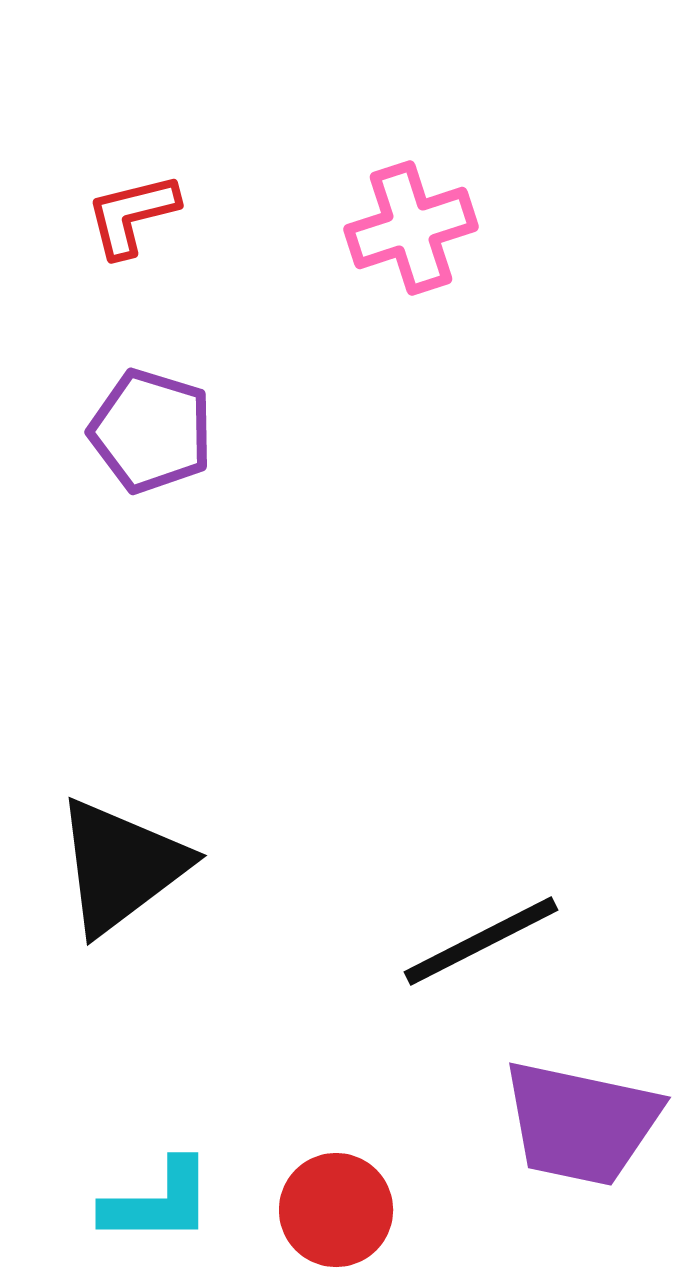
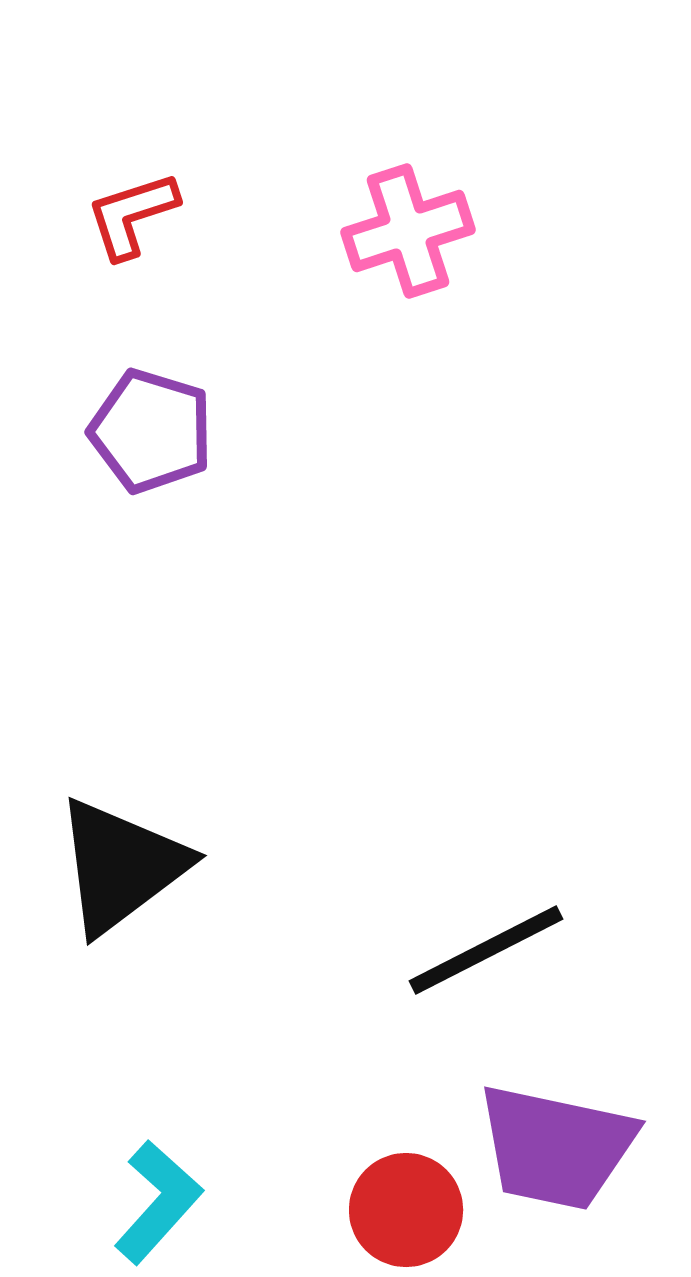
red L-shape: rotated 4 degrees counterclockwise
pink cross: moved 3 px left, 3 px down
black line: moved 5 px right, 9 px down
purple trapezoid: moved 25 px left, 24 px down
cyan L-shape: rotated 48 degrees counterclockwise
red circle: moved 70 px right
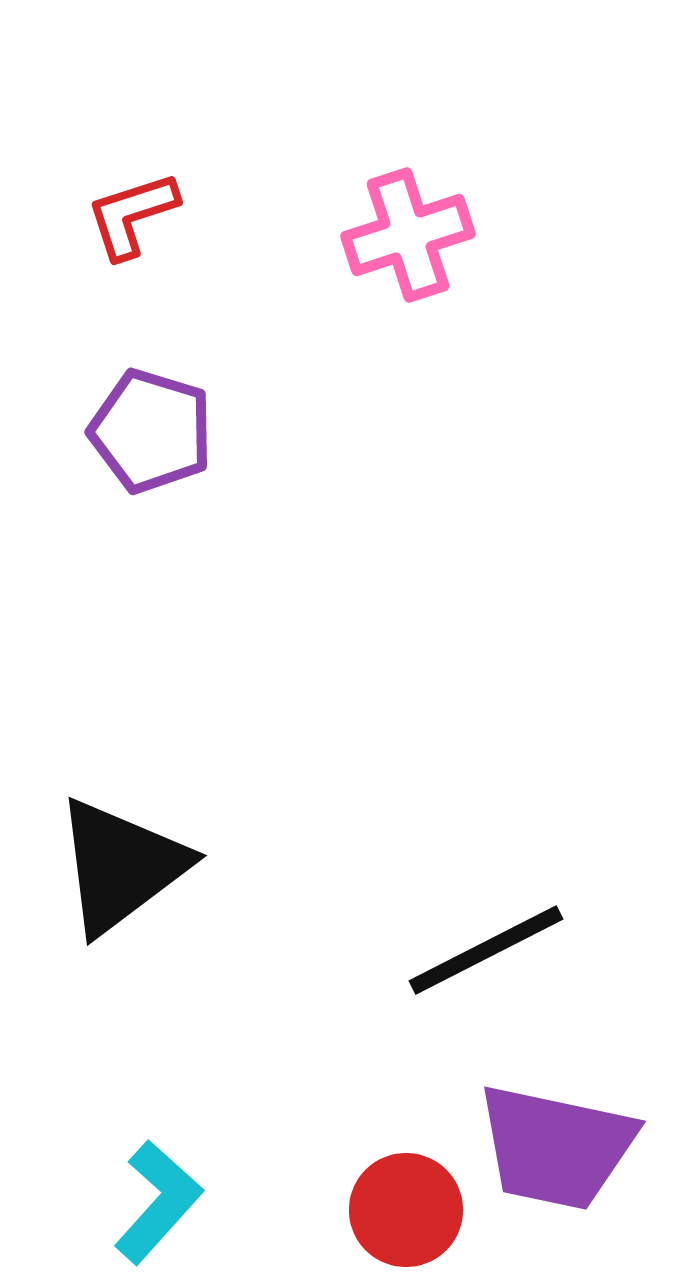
pink cross: moved 4 px down
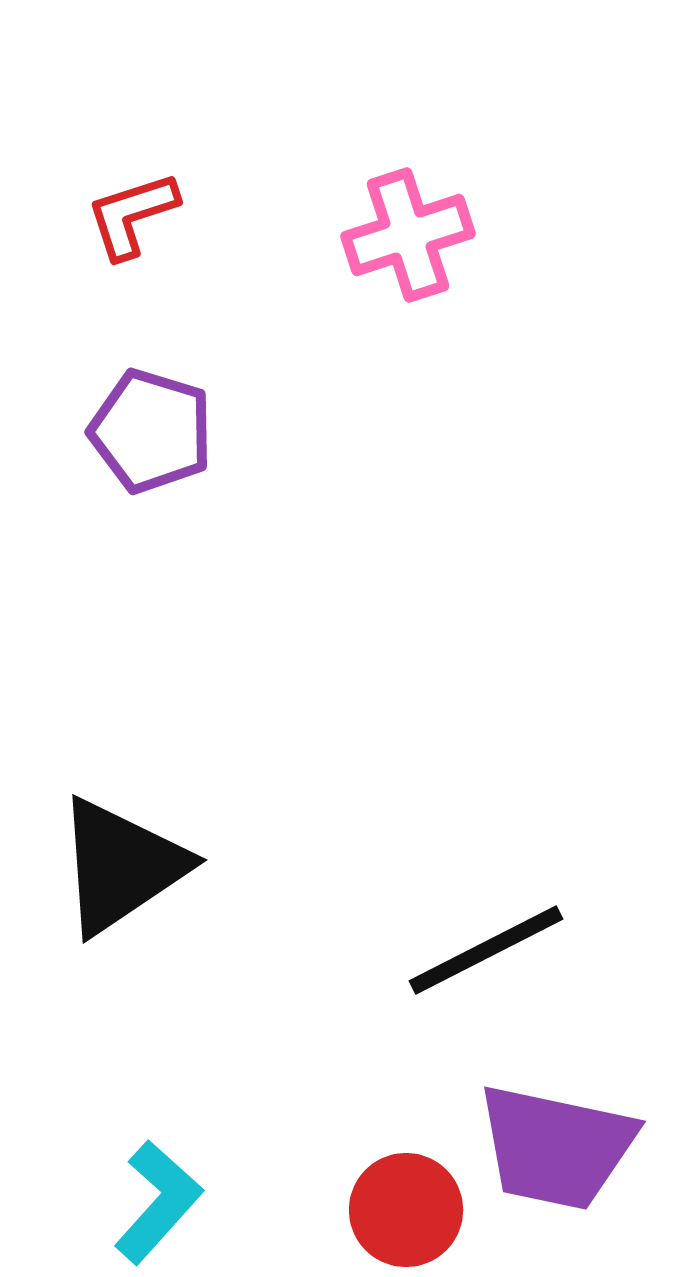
black triangle: rotated 3 degrees clockwise
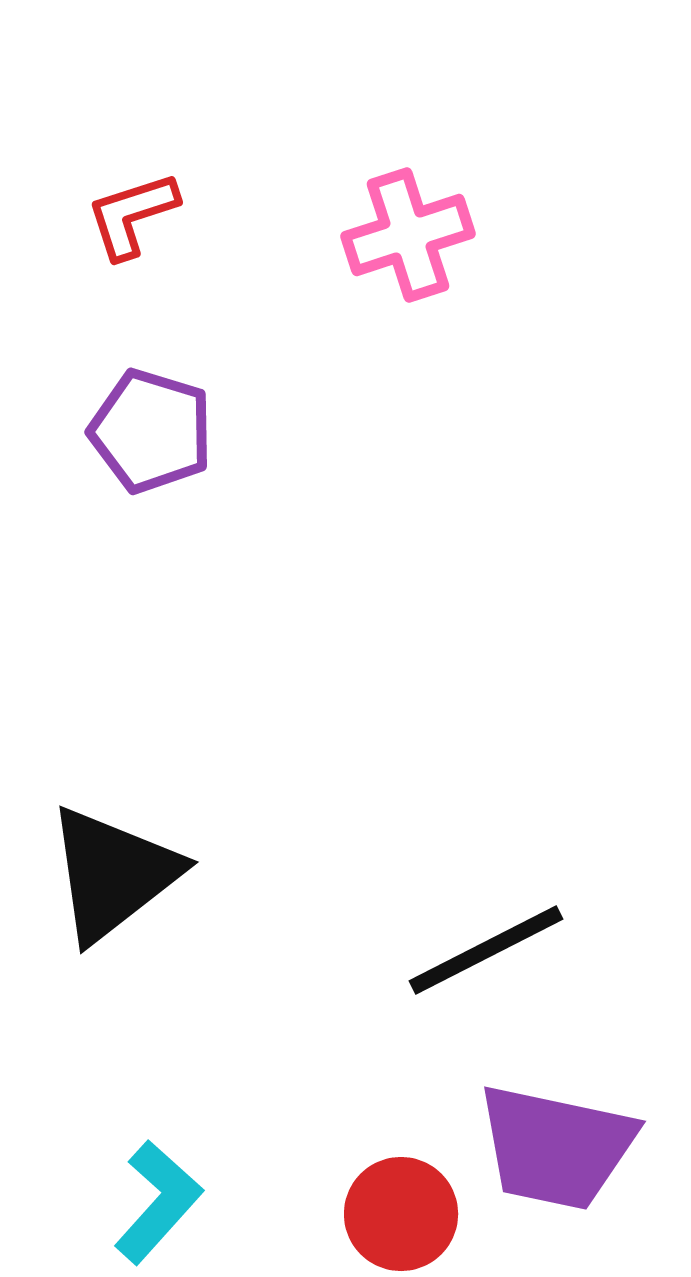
black triangle: moved 8 px left, 8 px down; rotated 4 degrees counterclockwise
red circle: moved 5 px left, 4 px down
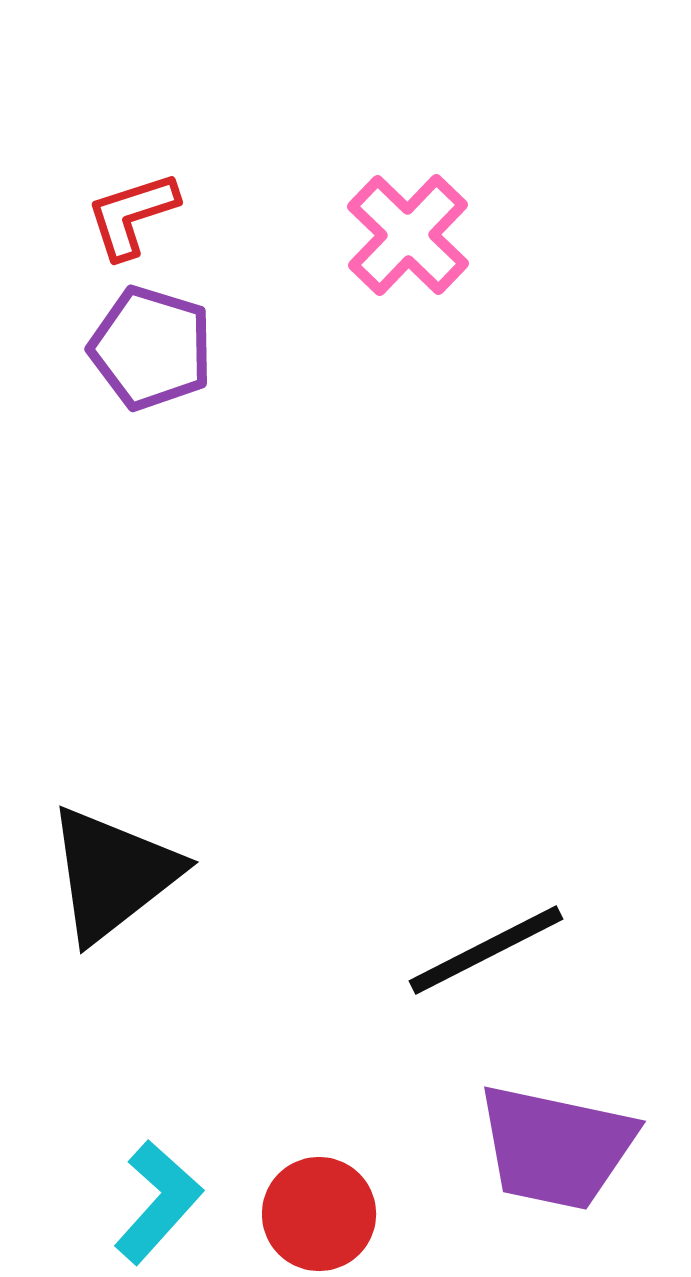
pink cross: rotated 28 degrees counterclockwise
purple pentagon: moved 83 px up
red circle: moved 82 px left
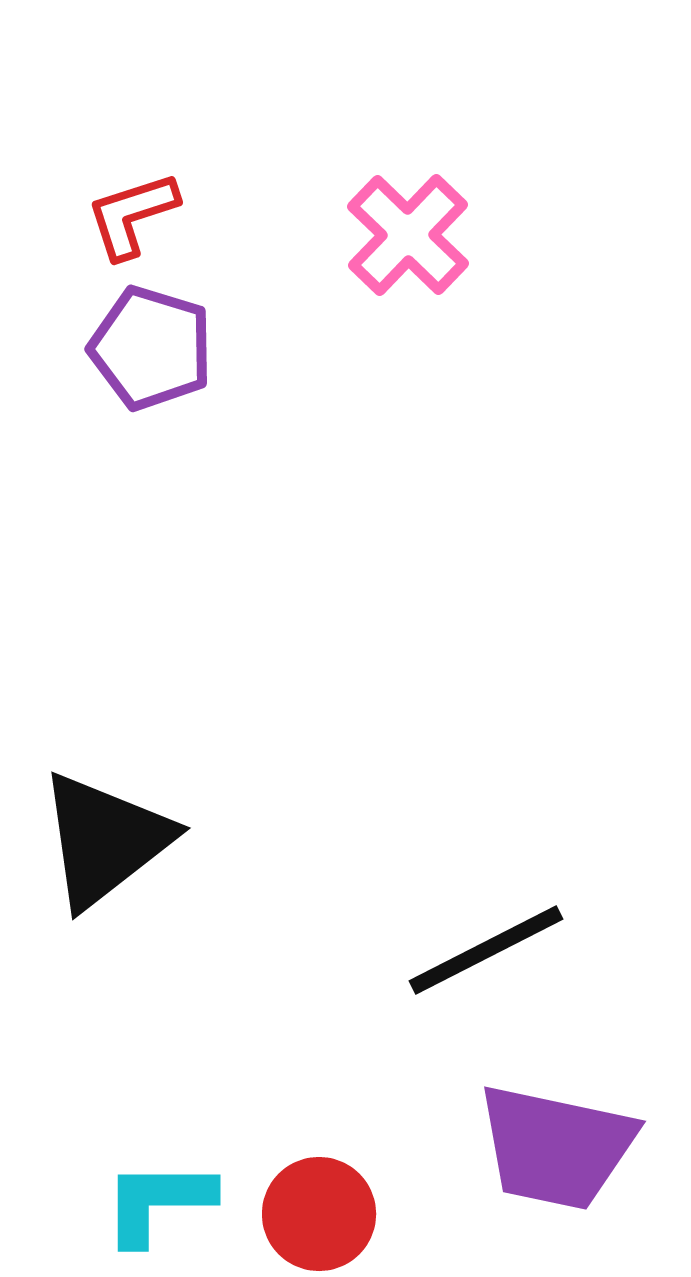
black triangle: moved 8 px left, 34 px up
cyan L-shape: rotated 132 degrees counterclockwise
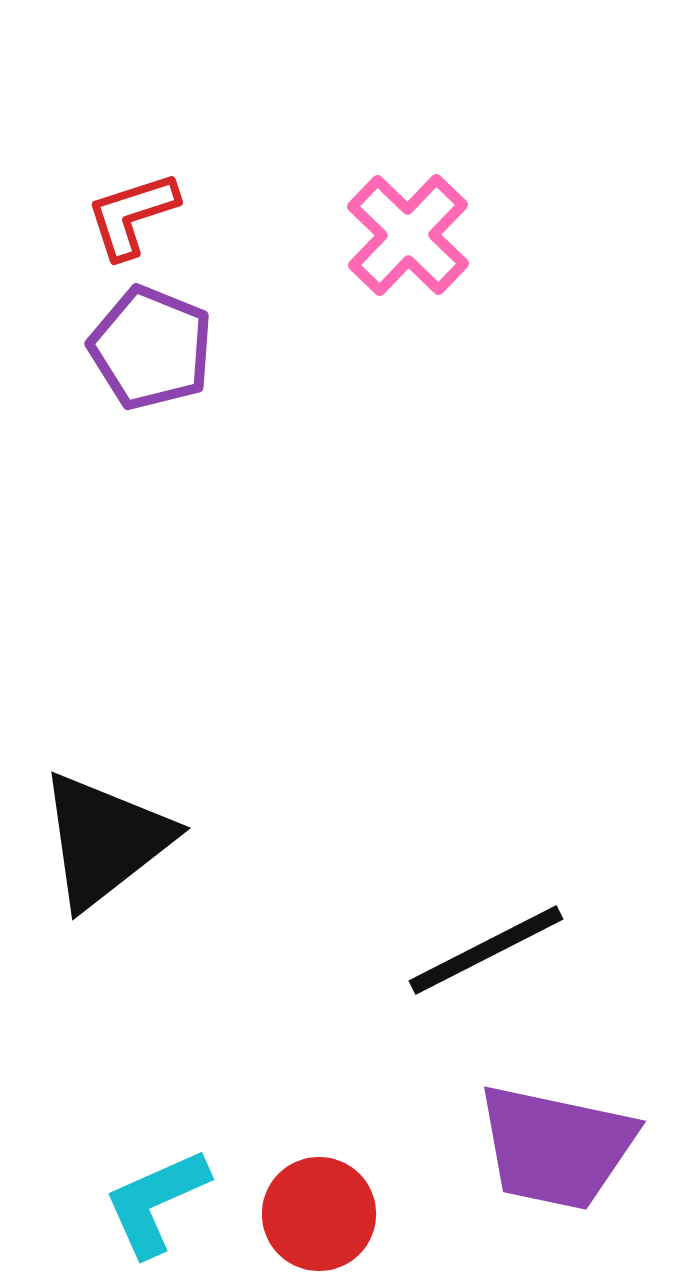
purple pentagon: rotated 5 degrees clockwise
cyan L-shape: moved 2 px left; rotated 24 degrees counterclockwise
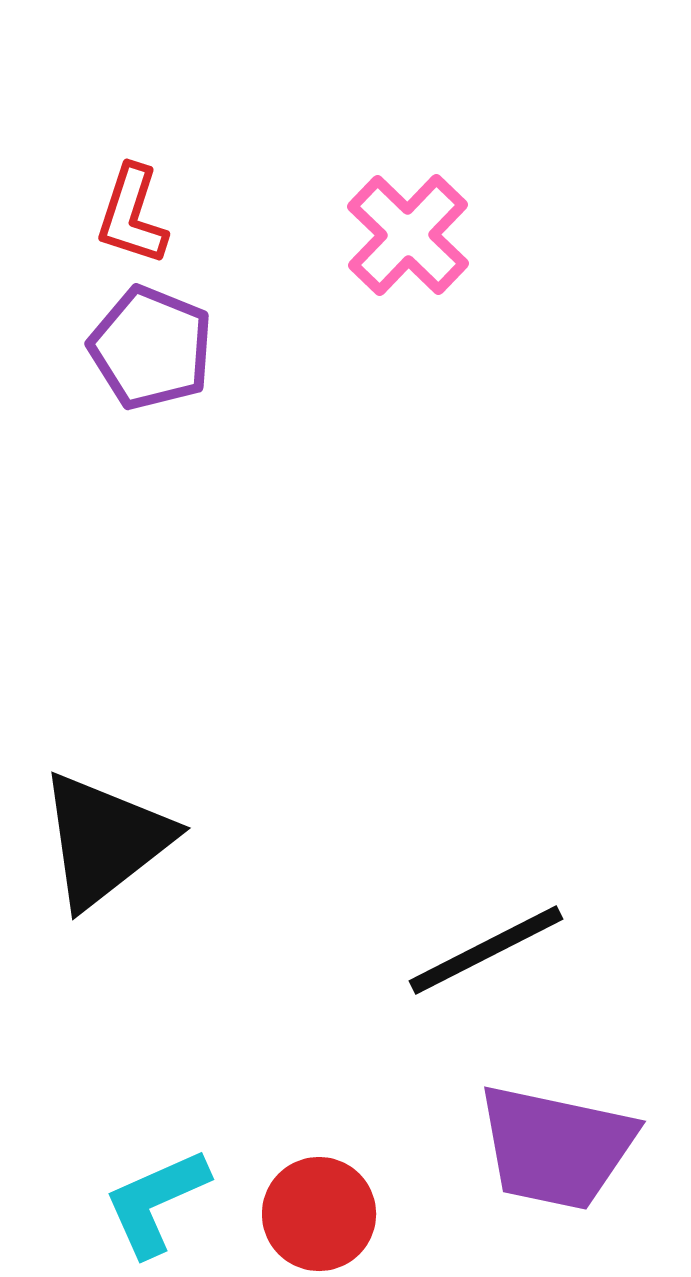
red L-shape: rotated 54 degrees counterclockwise
